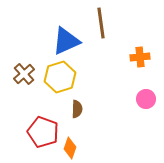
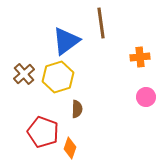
blue triangle: rotated 12 degrees counterclockwise
yellow hexagon: moved 2 px left
pink circle: moved 2 px up
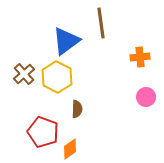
yellow hexagon: moved 1 px left; rotated 16 degrees counterclockwise
orange diamond: moved 1 px down; rotated 35 degrees clockwise
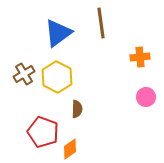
blue triangle: moved 8 px left, 8 px up
brown cross: rotated 10 degrees clockwise
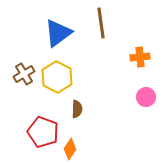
orange diamond: rotated 20 degrees counterclockwise
